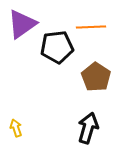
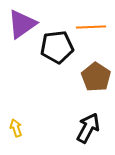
black arrow: rotated 12 degrees clockwise
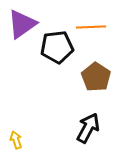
yellow arrow: moved 12 px down
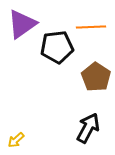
yellow arrow: rotated 114 degrees counterclockwise
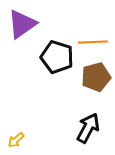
orange line: moved 2 px right, 15 px down
black pentagon: moved 10 px down; rotated 24 degrees clockwise
brown pentagon: rotated 24 degrees clockwise
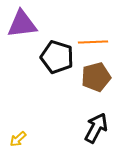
purple triangle: rotated 28 degrees clockwise
black arrow: moved 8 px right
yellow arrow: moved 2 px right, 1 px up
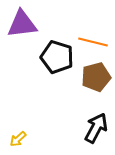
orange line: rotated 16 degrees clockwise
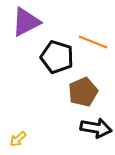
purple triangle: moved 4 px right, 2 px up; rotated 20 degrees counterclockwise
orange line: rotated 8 degrees clockwise
brown pentagon: moved 13 px left, 15 px down; rotated 8 degrees counterclockwise
black arrow: rotated 72 degrees clockwise
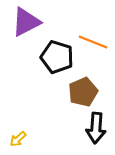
black arrow: rotated 84 degrees clockwise
